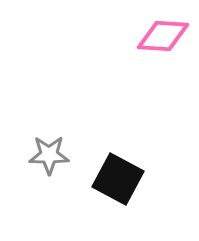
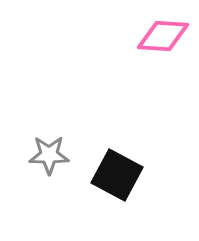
black square: moved 1 px left, 4 px up
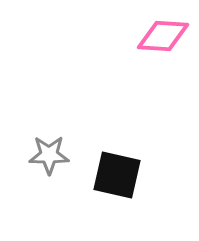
black square: rotated 15 degrees counterclockwise
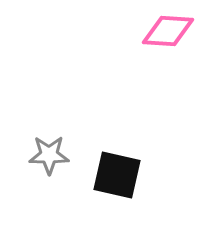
pink diamond: moved 5 px right, 5 px up
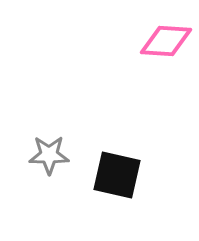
pink diamond: moved 2 px left, 10 px down
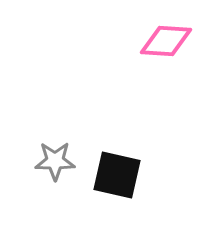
gray star: moved 6 px right, 6 px down
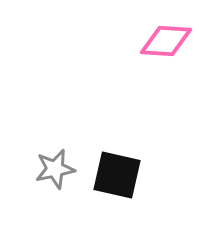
gray star: moved 8 px down; rotated 12 degrees counterclockwise
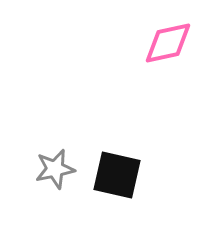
pink diamond: moved 2 px right, 2 px down; rotated 16 degrees counterclockwise
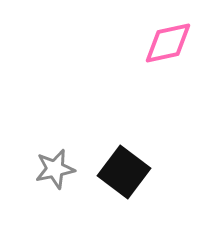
black square: moved 7 px right, 3 px up; rotated 24 degrees clockwise
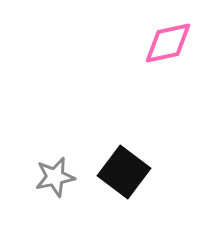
gray star: moved 8 px down
